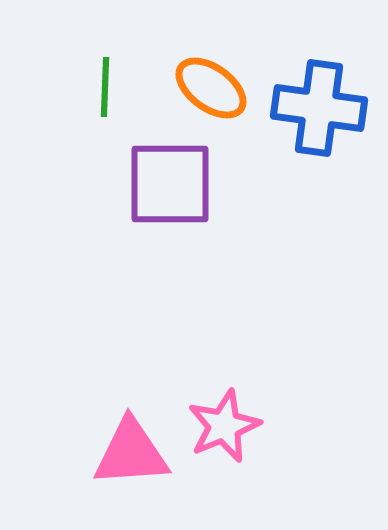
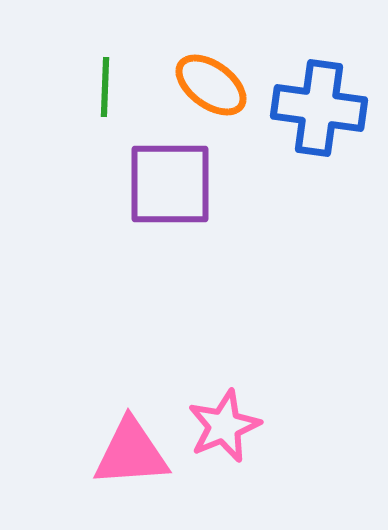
orange ellipse: moved 3 px up
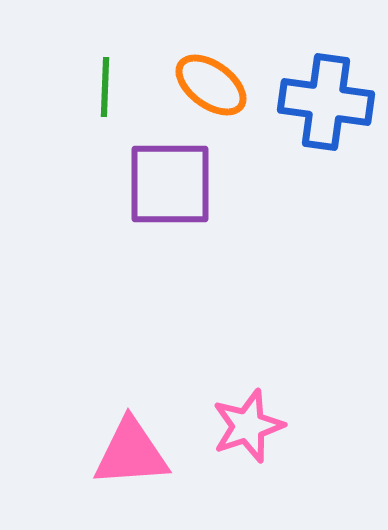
blue cross: moved 7 px right, 6 px up
pink star: moved 24 px right; rotated 4 degrees clockwise
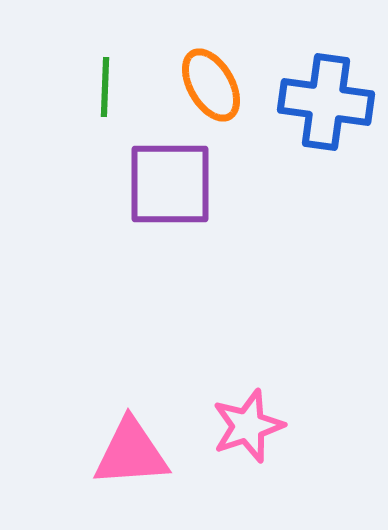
orange ellipse: rotated 24 degrees clockwise
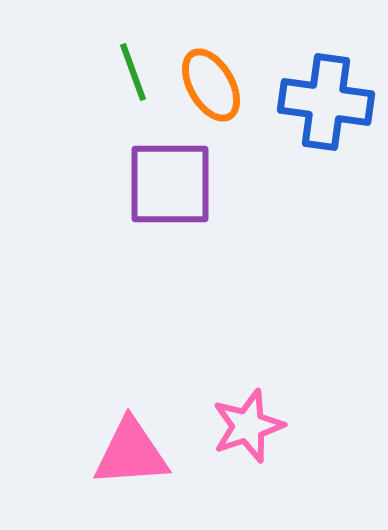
green line: moved 28 px right, 15 px up; rotated 22 degrees counterclockwise
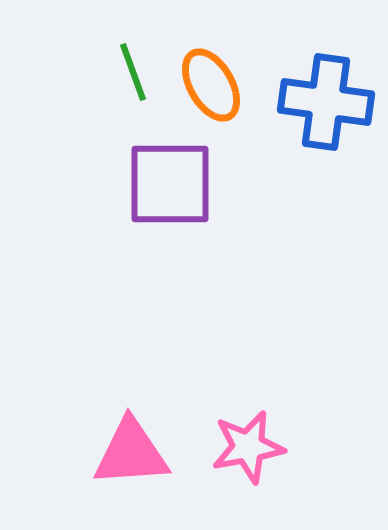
pink star: moved 21 px down; rotated 8 degrees clockwise
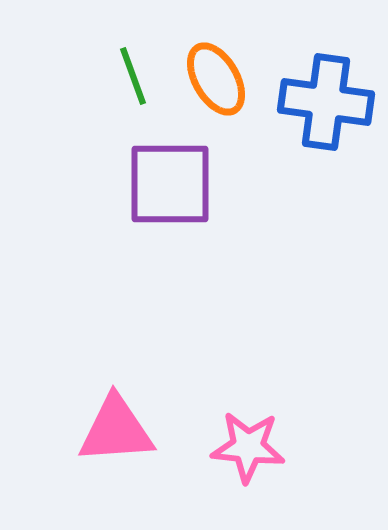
green line: moved 4 px down
orange ellipse: moved 5 px right, 6 px up
pink star: rotated 16 degrees clockwise
pink triangle: moved 15 px left, 23 px up
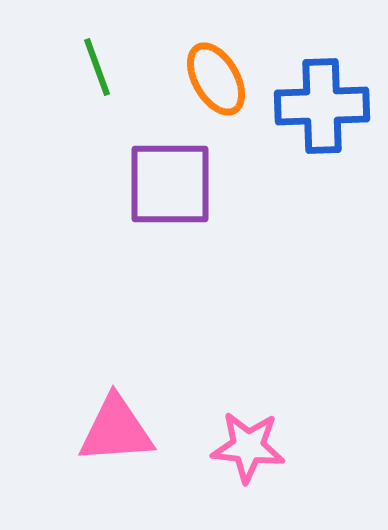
green line: moved 36 px left, 9 px up
blue cross: moved 4 px left, 4 px down; rotated 10 degrees counterclockwise
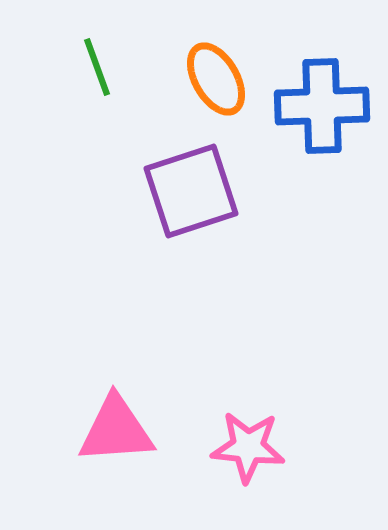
purple square: moved 21 px right, 7 px down; rotated 18 degrees counterclockwise
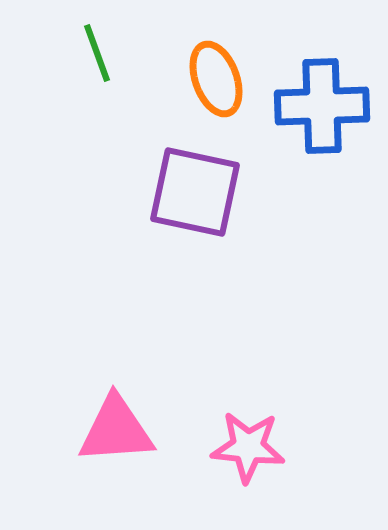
green line: moved 14 px up
orange ellipse: rotated 10 degrees clockwise
purple square: moved 4 px right, 1 px down; rotated 30 degrees clockwise
